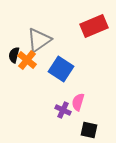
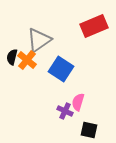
black semicircle: moved 2 px left, 2 px down
purple cross: moved 2 px right, 1 px down
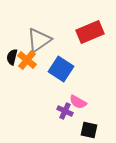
red rectangle: moved 4 px left, 6 px down
pink semicircle: rotated 78 degrees counterclockwise
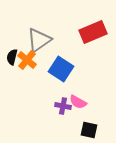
red rectangle: moved 3 px right
purple cross: moved 2 px left, 5 px up; rotated 14 degrees counterclockwise
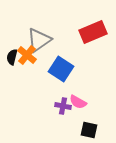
orange cross: moved 5 px up
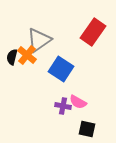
red rectangle: rotated 32 degrees counterclockwise
black square: moved 2 px left, 1 px up
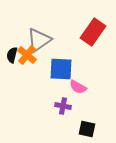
black semicircle: moved 2 px up
blue square: rotated 30 degrees counterclockwise
pink semicircle: moved 15 px up
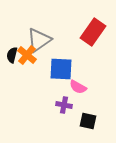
purple cross: moved 1 px right, 1 px up
black square: moved 1 px right, 8 px up
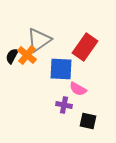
red rectangle: moved 8 px left, 15 px down
black semicircle: moved 1 px down; rotated 14 degrees clockwise
pink semicircle: moved 2 px down
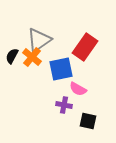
orange cross: moved 5 px right, 2 px down
blue square: rotated 15 degrees counterclockwise
